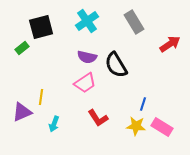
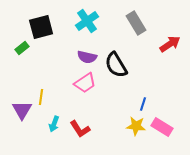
gray rectangle: moved 2 px right, 1 px down
purple triangle: moved 2 px up; rotated 35 degrees counterclockwise
red L-shape: moved 18 px left, 11 px down
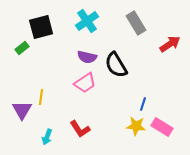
cyan arrow: moved 7 px left, 13 px down
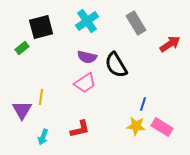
red L-shape: rotated 70 degrees counterclockwise
cyan arrow: moved 4 px left
